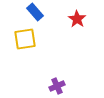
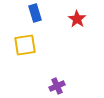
blue rectangle: moved 1 px down; rotated 24 degrees clockwise
yellow square: moved 6 px down
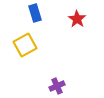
yellow square: rotated 20 degrees counterclockwise
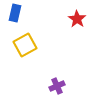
blue rectangle: moved 20 px left; rotated 30 degrees clockwise
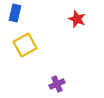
red star: rotated 12 degrees counterclockwise
purple cross: moved 2 px up
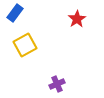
blue rectangle: rotated 24 degrees clockwise
red star: rotated 18 degrees clockwise
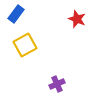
blue rectangle: moved 1 px right, 1 px down
red star: rotated 18 degrees counterclockwise
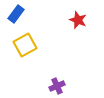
red star: moved 1 px right, 1 px down
purple cross: moved 2 px down
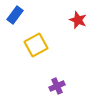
blue rectangle: moved 1 px left, 1 px down
yellow square: moved 11 px right
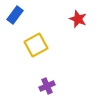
red star: moved 1 px up
purple cross: moved 10 px left
